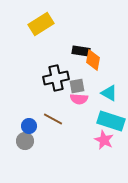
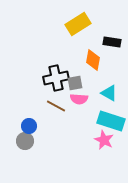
yellow rectangle: moved 37 px right
black rectangle: moved 31 px right, 9 px up
gray square: moved 2 px left, 3 px up
brown line: moved 3 px right, 13 px up
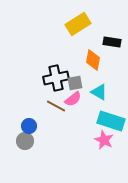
cyan triangle: moved 10 px left, 1 px up
pink semicircle: moved 6 px left; rotated 42 degrees counterclockwise
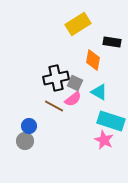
gray square: rotated 35 degrees clockwise
brown line: moved 2 px left
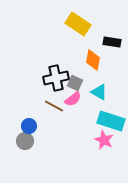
yellow rectangle: rotated 65 degrees clockwise
